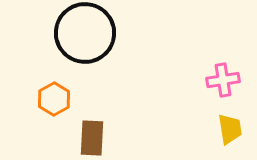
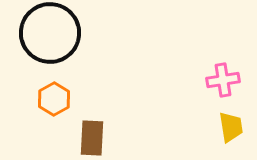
black circle: moved 35 px left
yellow trapezoid: moved 1 px right, 2 px up
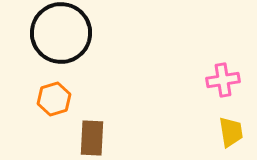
black circle: moved 11 px right
orange hexagon: rotated 12 degrees clockwise
yellow trapezoid: moved 5 px down
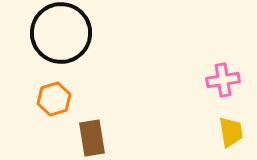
brown rectangle: rotated 12 degrees counterclockwise
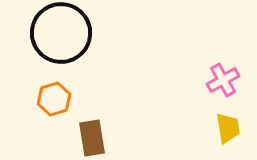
pink cross: rotated 20 degrees counterclockwise
yellow trapezoid: moved 3 px left, 4 px up
